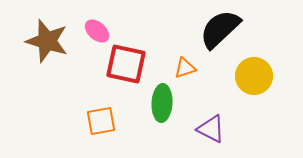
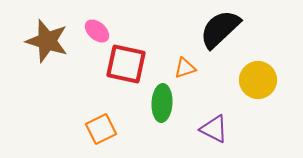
yellow circle: moved 4 px right, 4 px down
orange square: moved 8 px down; rotated 16 degrees counterclockwise
purple triangle: moved 3 px right
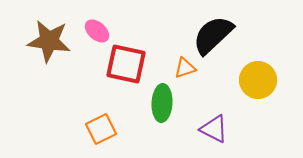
black semicircle: moved 7 px left, 6 px down
brown star: moved 2 px right; rotated 9 degrees counterclockwise
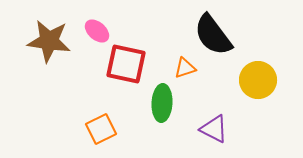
black semicircle: rotated 84 degrees counterclockwise
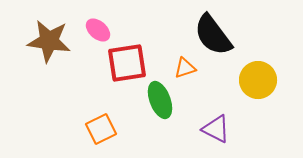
pink ellipse: moved 1 px right, 1 px up
red square: moved 1 px right, 1 px up; rotated 21 degrees counterclockwise
green ellipse: moved 2 px left, 3 px up; rotated 24 degrees counterclockwise
purple triangle: moved 2 px right
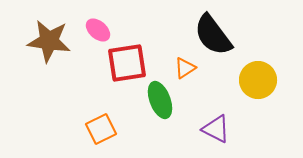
orange triangle: rotated 15 degrees counterclockwise
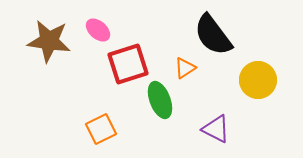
red square: moved 1 px right, 1 px down; rotated 9 degrees counterclockwise
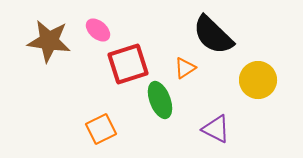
black semicircle: rotated 9 degrees counterclockwise
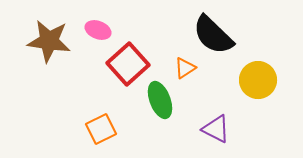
pink ellipse: rotated 20 degrees counterclockwise
red square: rotated 24 degrees counterclockwise
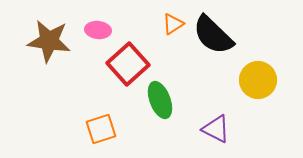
pink ellipse: rotated 15 degrees counterclockwise
orange triangle: moved 12 px left, 44 px up
orange square: rotated 8 degrees clockwise
